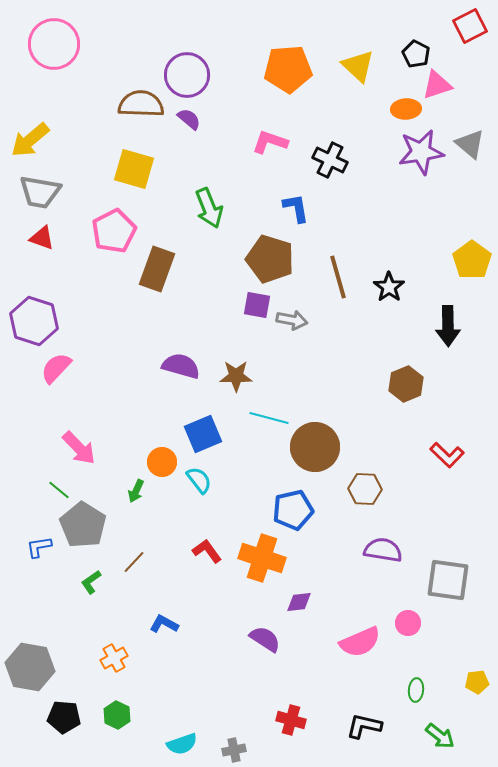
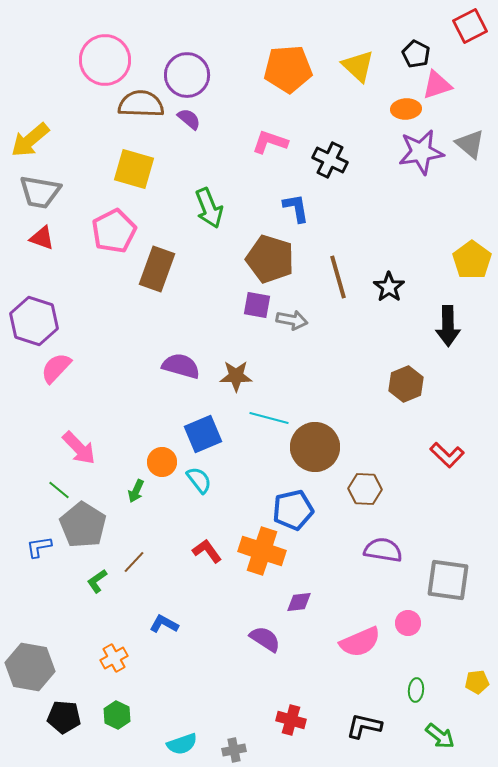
pink circle at (54, 44): moved 51 px right, 16 px down
orange cross at (262, 558): moved 7 px up
green L-shape at (91, 582): moved 6 px right, 1 px up
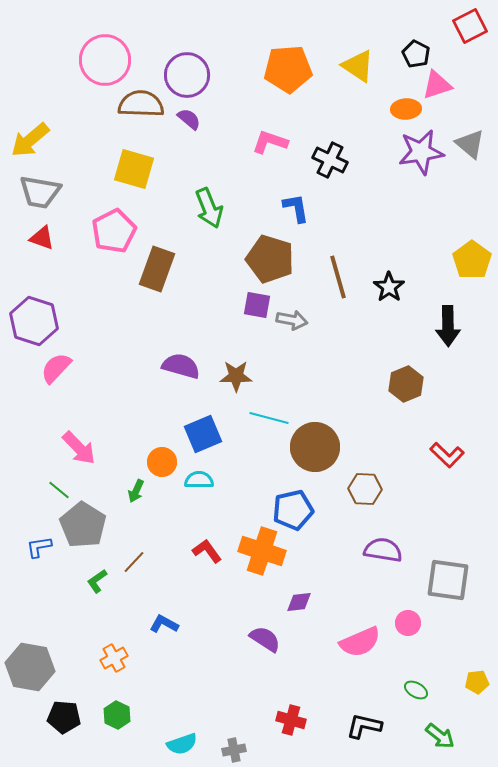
yellow triangle at (358, 66): rotated 9 degrees counterclockwise
cyan semicircle at (199, 480): rotated 52 degrees counterclockwise
green ellipse at (416, 690): rotated 65 degrees counterclockwise
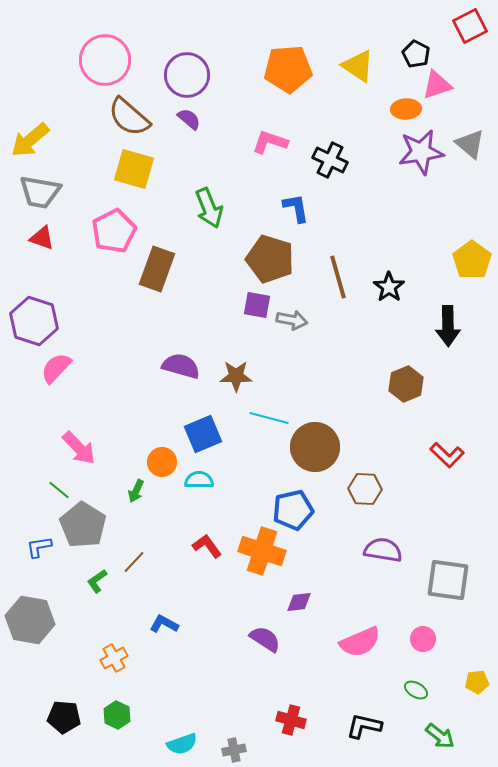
brown semicircle at (141, 104): moved 12 px left, 13 px down; rotated 141 degrees counterclockwise
red L-shape at (207, 551): moved 5 px up
pink circle at (408, 623): moved 15 px right, 16 px down
gray hexagon at (30, 667): moved 47 px up
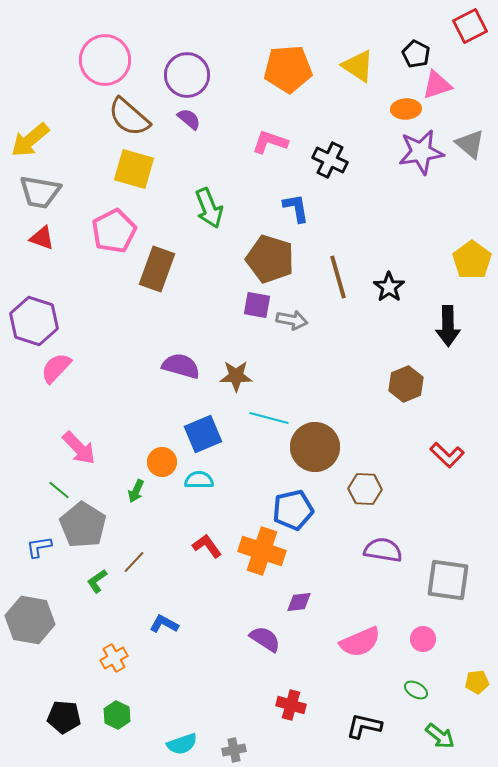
red cross at (291, 720): moved 15 px up
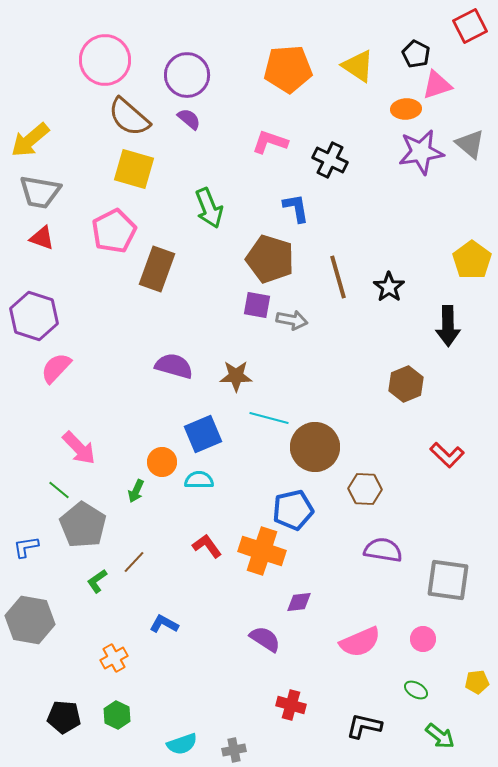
purple hexagon at (34, 321): moved 5 px up
purple semicircle at (181, 366): moved 7 px left
blue L-shape at (39, 547): moved 13 px left
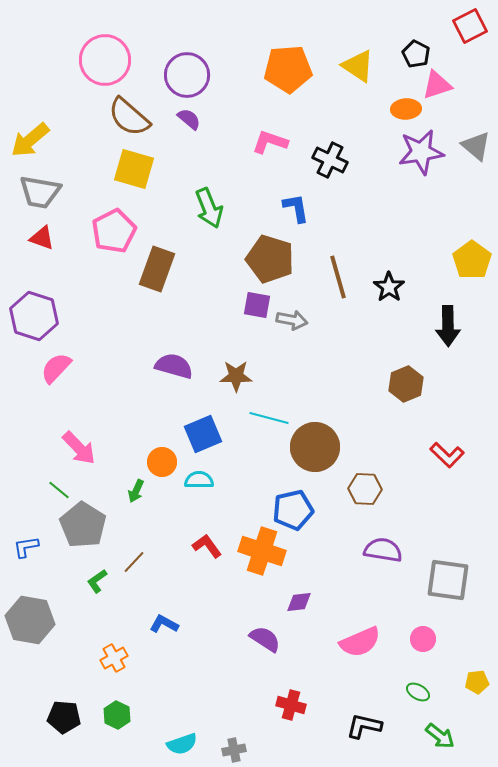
gray triangle at (470, 144): moved 6 px right, 2 px down
green ellipse at (416, 690): moved 2 px right, 2 px down
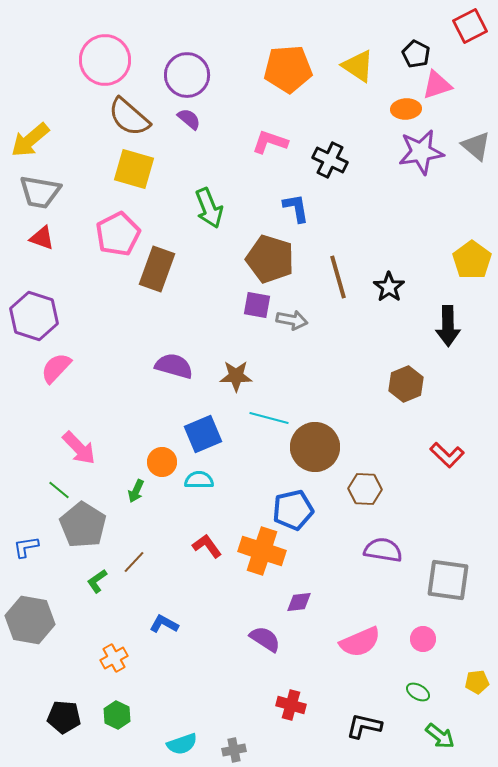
pink pentagon at (114, 231): moved 4 px right, 3 px down
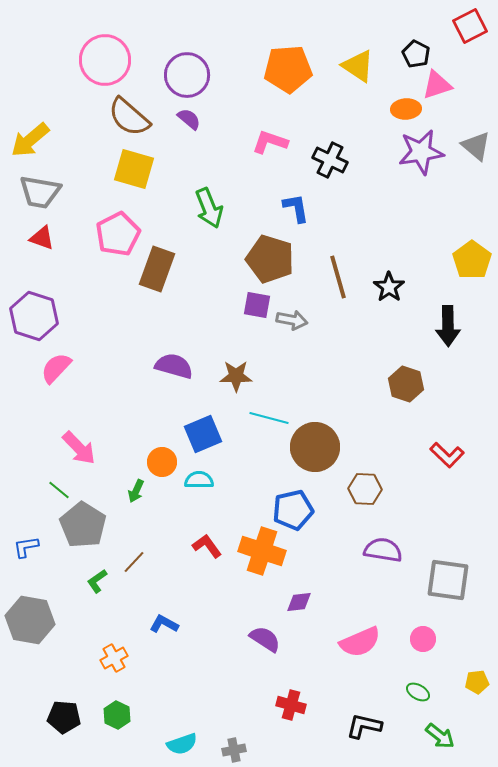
brown hexagon at (406, 384): rotated 20 degrees counterclockwise
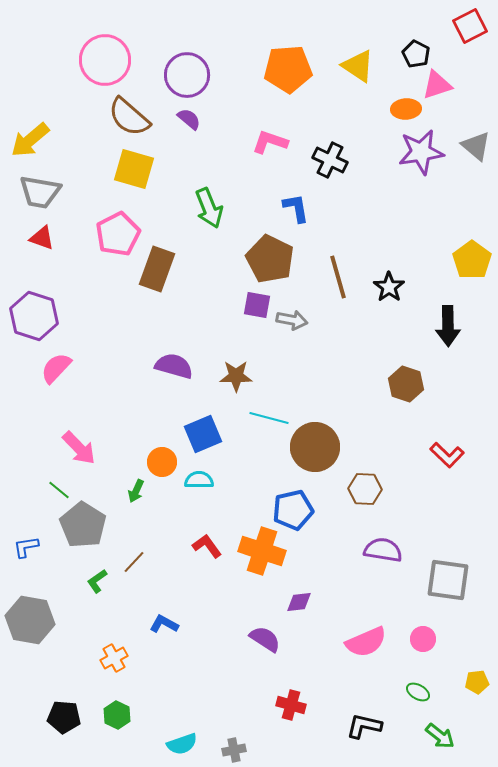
brown pentagon at (270, 259): rotated 9 degrees clockwise
pink semicircle at (360, 642): moved 6 px right
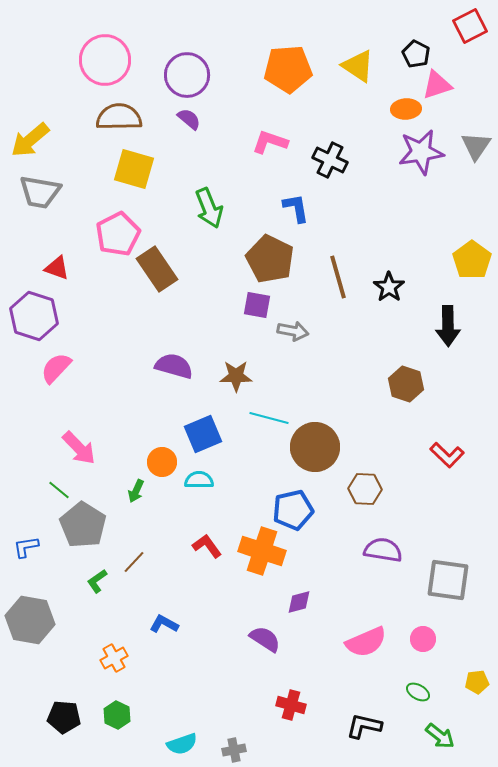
brown semicircle at (129, 117): moved 10 px left; rotated 138 degrees clockwise
gray triangle at (476, 146): rotated 24 degrees clockwise
red triangle at (42, 238): moved 15 px right, 30 px down
brown rectangle at (157, 269): rotated 54 degrees counterclockwise
gray arrow at (292, 320): moved 1 px right, 11 px down
purple diamond at (299, 602): rotated 8 degrees counterclockwise
